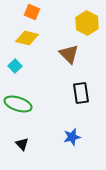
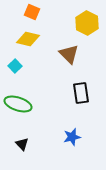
yellow diamond: moved 1 px right, 1 px down
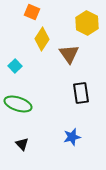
yellow diamond: moved 14 px right; rotated 70 degrees counterclockwise
brown triangle: rotated 10 degrees clockwise
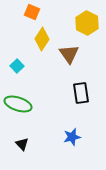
cyan square: moved 2 px right
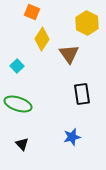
black rectangle: moved 1 px right, 1 px down
